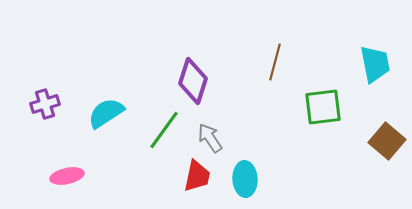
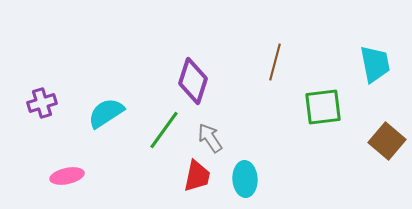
purple cross: moved 3 px left, 1 px up
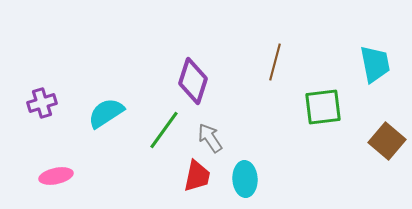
pink ellipse: moved 11 px left
